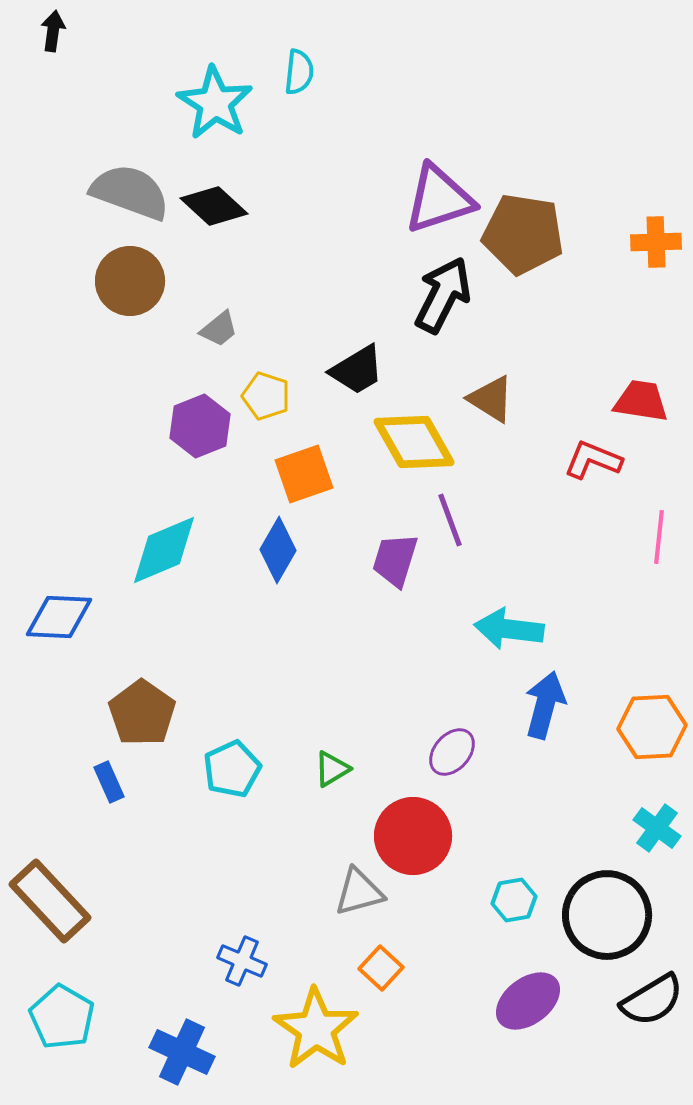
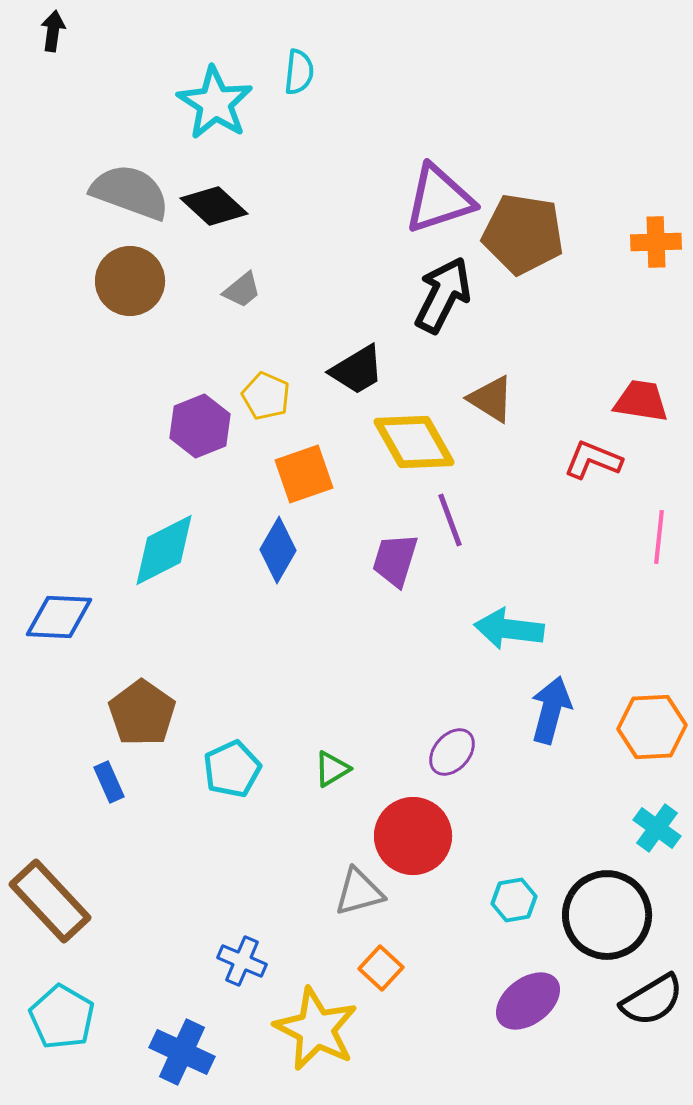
gray trapezoid at (219, 329): moved 23 px right, 39 px up
yellow pentagon at (266, 396): rotated 6 degrees clockwise
cyan diamond at (164, 550): rotated 4 degrees counterclockwise
blue arrow at (545, 705): moved 6 px right, 5 px down
yellow star at (316, 1029): rotated 8 degrees counterclockwise
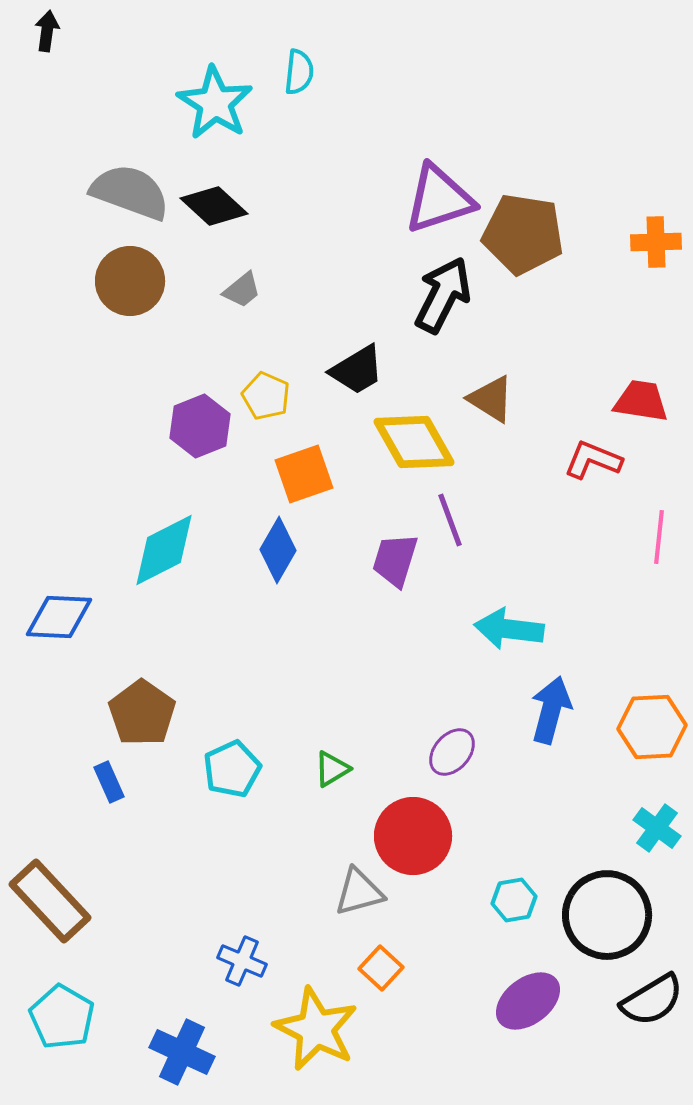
black arrow at (53, 31): moved 6 px left
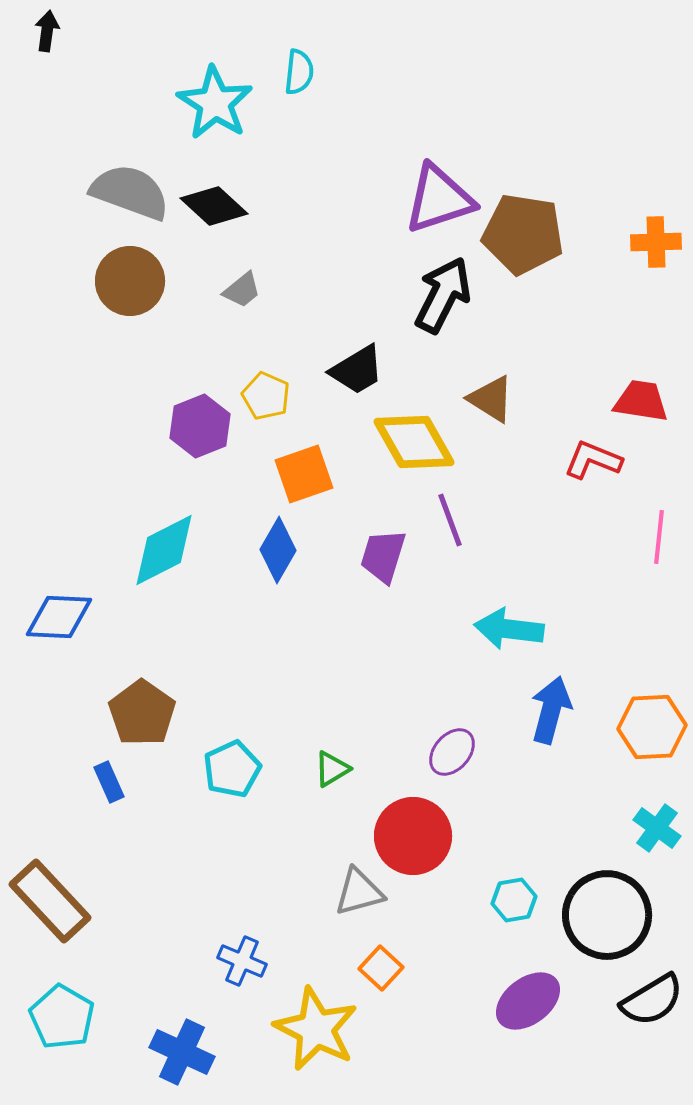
purple trapezoid at (395, 560): moved 12 px left, 4 px up
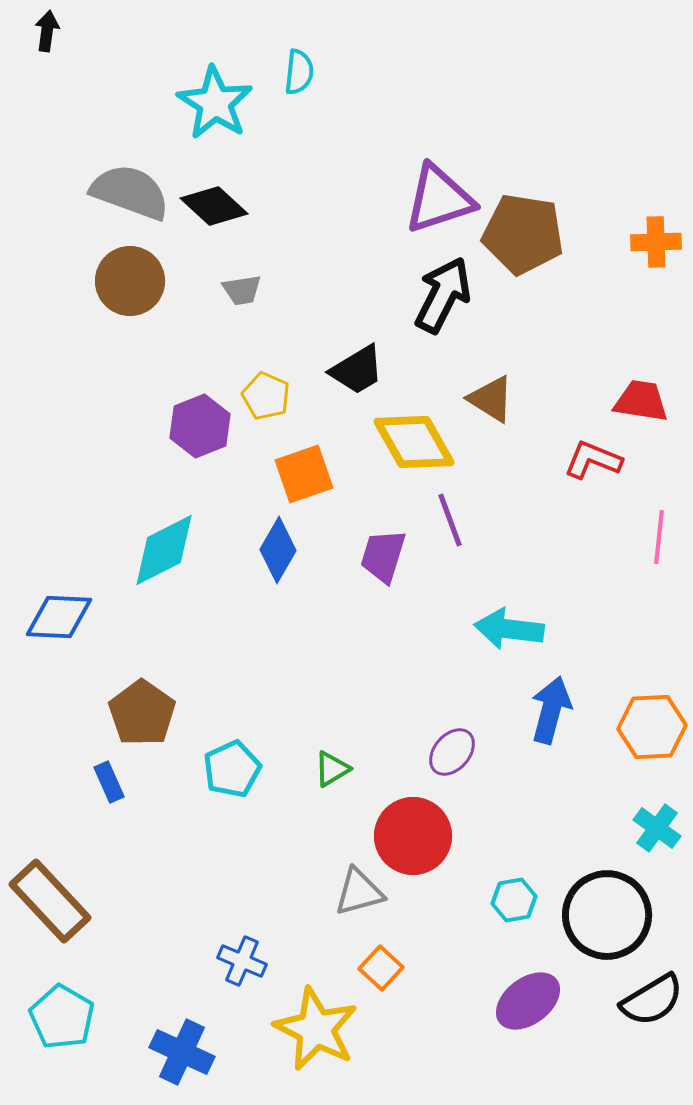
gray trapezoid at (242, 290): rotated 30 degrees clockwise
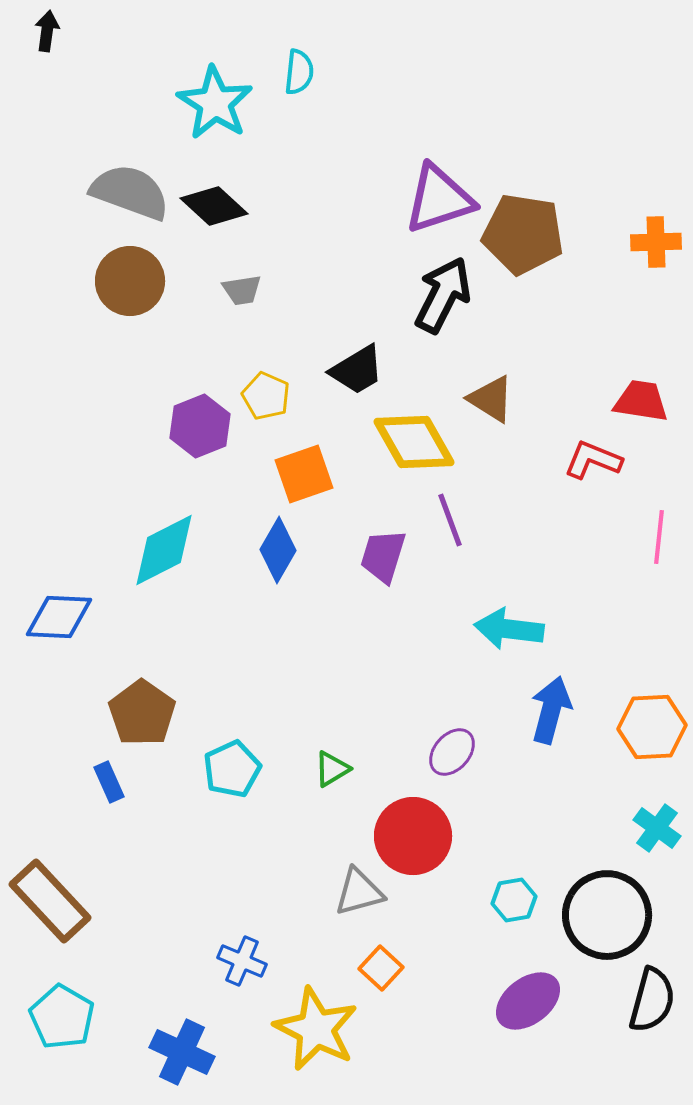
black semicircle at (652, 1000): rotated 44 degrees counterclockwise
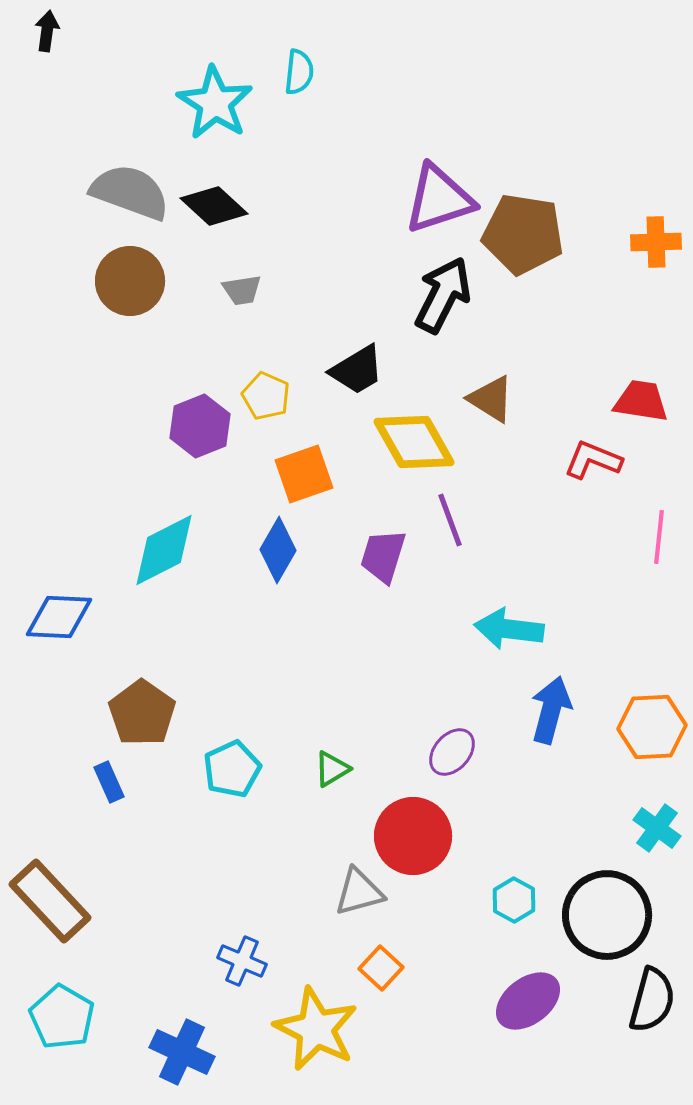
cyan hexagon at (514, 900): rotated 21 degrees counterclockwise
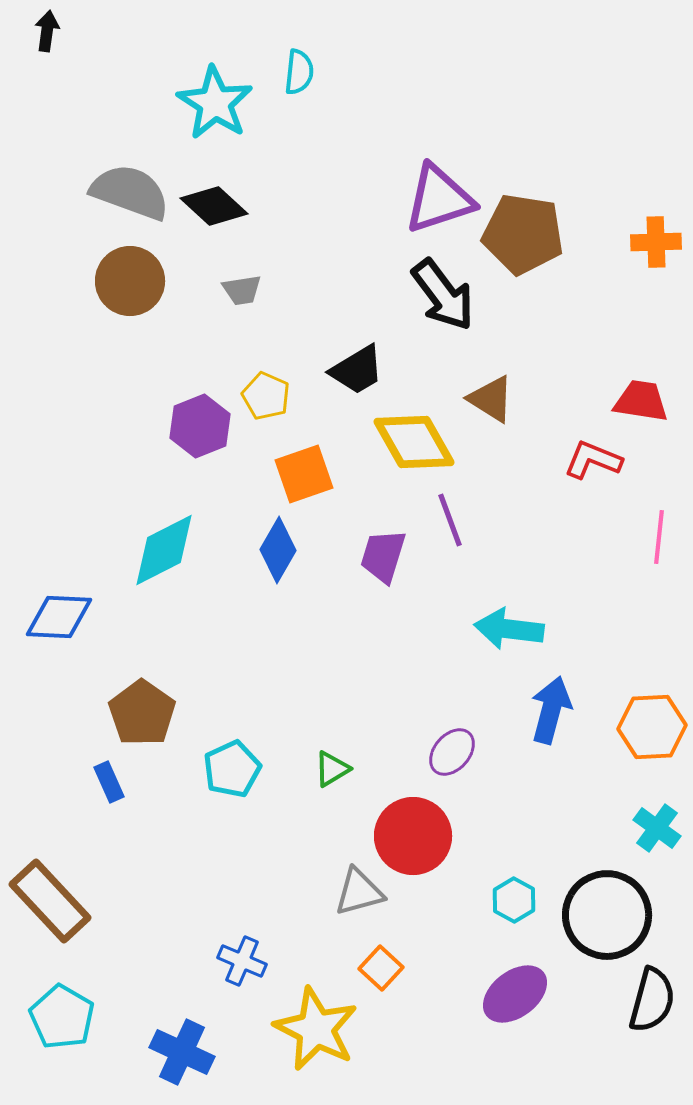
black arrow at (443, 295): rotated 116 degrees clockwise
purple ellipse at (528, 1001): moved 13 px left, 7 px up
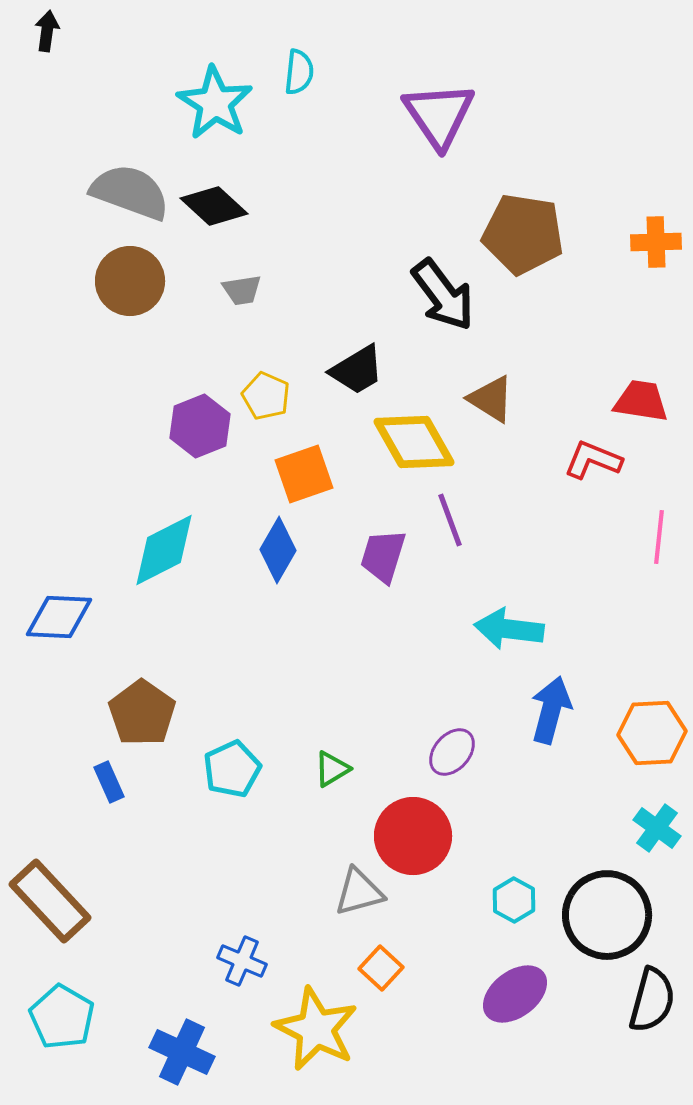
purple triangle at (439, 199): moved 84 px up; rotated 46 degrees counterclockwise
orange hexagon at (652, 727): moved 6 px down
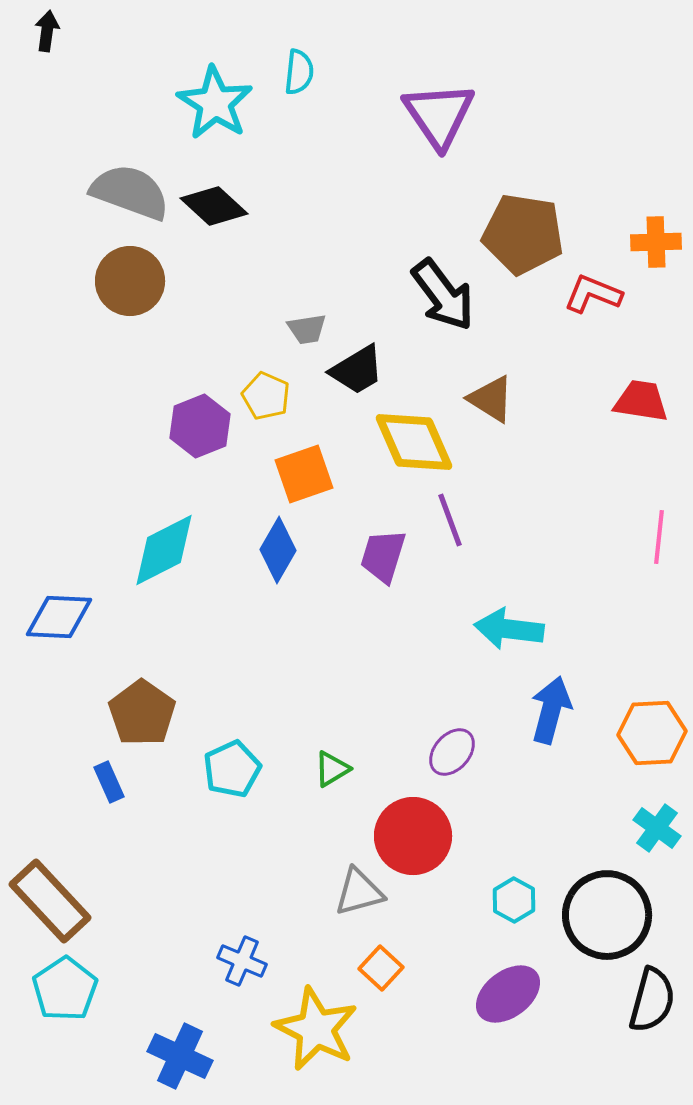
gray trapezoid at (242, 290): moved 65 px right, 39 px down
yellow diamond at (414, 442): rotated 6 degrees clockwise
red L-shape at (593, 460): moved 166 px up
purple ellipse at (515, 994): moved 7 px left
cyan pentagon at (62, 1017): moved 3 px right, 28 px up; rotated 8 degrees clockwise
blue cross at (182, 1052): moved 2 px left, 4 px down
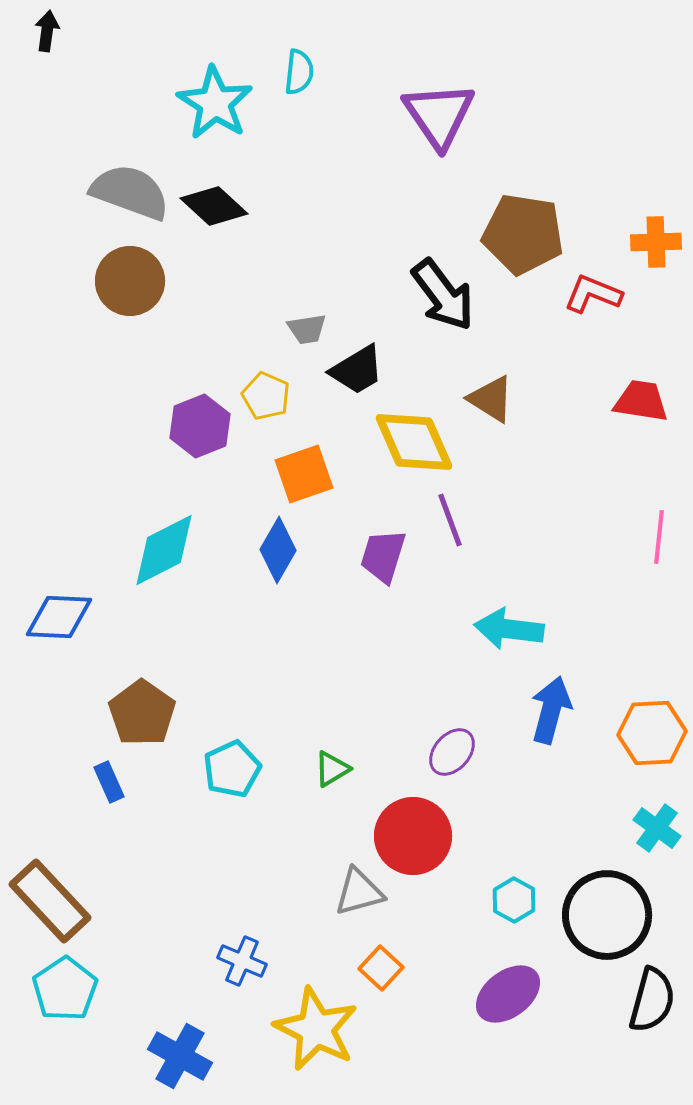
blue cross at (180, 1056): rotated 4 degrees clockwise
